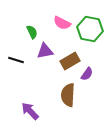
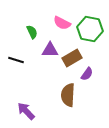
purple triangle: moved 5 px right, 1 px up; rotated 12 degrees clockwise
brown rectangle: moved 2 px right, 3 px up
purple arrow: moved 4 px left
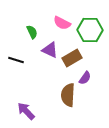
green hexagon: moved 1 px down; rotated 10 degrees counterclockwise
purple triangle: rotated 24 degrees clockwise
purple semicircle: moved 2 px left, 4 px down
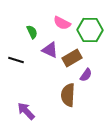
purple semicircle: moved 1 px right, 3 px up
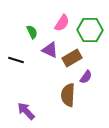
pink semicircle: rotated 84 degrees counterclockwise
purple semicircle: moved 2 px down
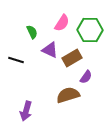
brown semicircle: rotated 70 degrees clockwise
purple arrow: rotated 120 degrees counterclockwise
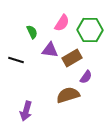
purple triangle: rotated 18 degrees counterclockwise
